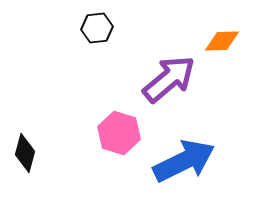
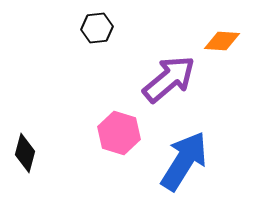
orange diamond: rotated 6 degrees clockwise
blue arrow: rotated 32 degrees counterclockwise
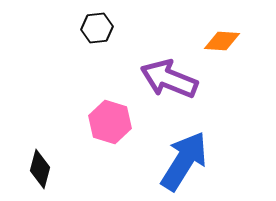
purple arrow: rotated 118 degrees counterclockwise
pink hexagon: moved 9 px left, 11 px up
black diamond: moved 15 px right, 16 px down
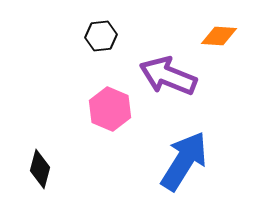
black hexagon: moved 4 px right, 8 px down
orange diamond: moved 3 px left, 5 px up
purple arrow: moved 1 px left, 3 px up
pink hexagon: moved 13 px up; rotated 6 degrees clockwise
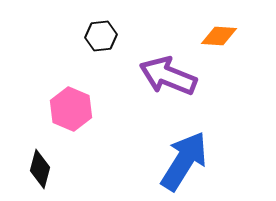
pink hexagon: moved 39 px left
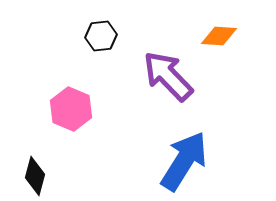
purple arrow: rotated 24 degrees clockwise
black diamond: moved 5 px left, 7 px down
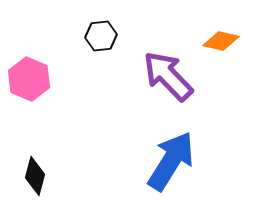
orange diamond: moved 2 px right, 5 px down; rotated 9 degrees clockwise
pink hexagon: moved 42 px left, 30 px up
blue arrow: moved 13 px left
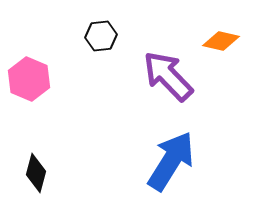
black diamond: moved 1 px right, 3 px up
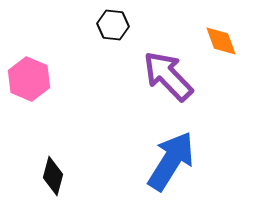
black hexagon: moved 12 px right, 11 px up; rotated 12 degrees clockwise
orange diamond: rotated 57 degrees clockwise
black diamond: moved 17 px right, 3 px down
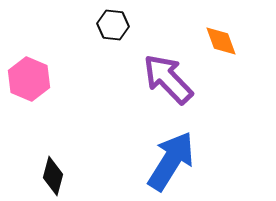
purple arrow: moved 3 px down
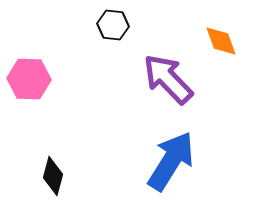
pink hexagon: rotated 21 degrees counterclockwise
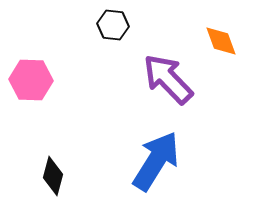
pink hexagon: moved 2 px right, 1 px down
blue arrow: moved 15 px left
